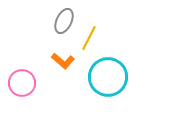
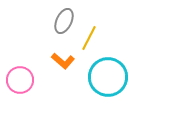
pink circle: moved 2 px left, 3 px up
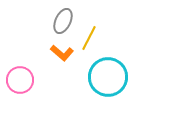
gray ellipse: moved 1 px left
orange L-shape: moved 1 px left, 8 px up
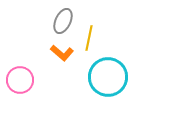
yellow line: rotated 15 degrees counterclockwise
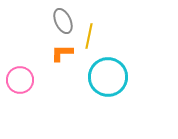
gray ellipse: rotated 50 degrees counterclockwise
yellow line: moved 2 px up
orange L-shape: rotated 140 degrees clockwise
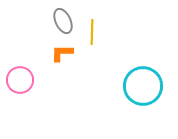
yellow line: moved 3 px right, 4 px up; rotated 10 degrees counterclockwise
cyan circle: moved 35 px right, 9 px down
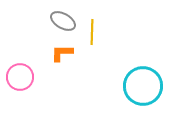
gray ellipse: rotated 35 degrees counterclockwise
pink circle: moved 3 px up
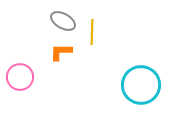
orange L-shape: moved 1 px left, 1 px up
cyan circle: moved 2 px left, 1 px up
